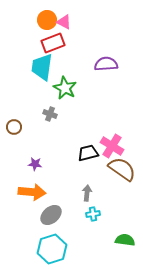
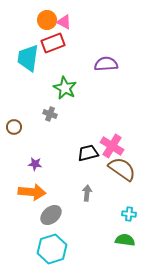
cyan trapezoid: moved 14 px left, 9 px up
cyan cross: moved 36 px right; rotated 16 degrees clockwise
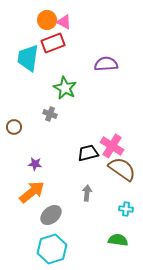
orange arrow: rotated 44 degrees counterclockwise
cyan cross: moved 3 px left, 5 px up
green semicircle: moved 7 px left
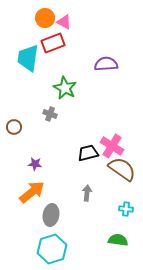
orange circle: moved 2 px left, 2 px up
gray ellipse: rotated 40 degrees counterclockwise
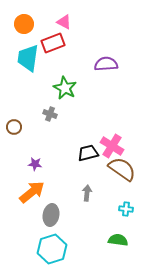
orange circle: moved 21 px left, 6 px down
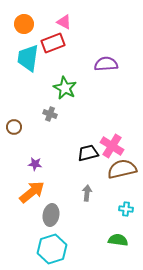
brown semicircle: rotated 48 degrees counterclockwise
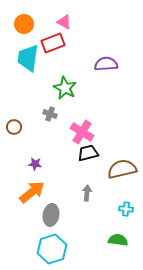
pink cross: moved 30 px left, 14 px up
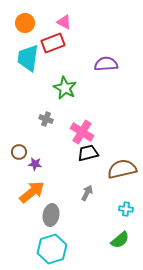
orange circle: moved 1 px right, 1 px up
gray cross: moved 4 px left, 5 px down
brown circle: moved 5 px right, 25 px down
gray arrow: rotated 21 degrees clockwise
green semicircle: moved 2 px right; rotated 132 degrees clockwise
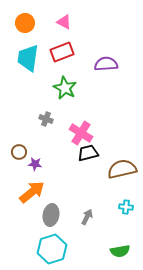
red rectangle: moved 9 px right, 9 px down
pink cross: moved 1 px left, 1 px down
gray arrow: moved 24 px down
cyan cross: moved 2 px up
green semicircle: moved 11 px down; rotated 30 degrees clockwise
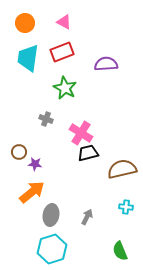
green semicircle: rotated 78 degrees clockwise
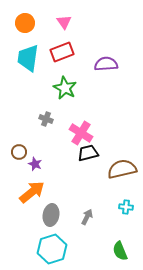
pink triangle: rotated 28 degrees clockwise
purple star: rotated 16 degrees clockwise
